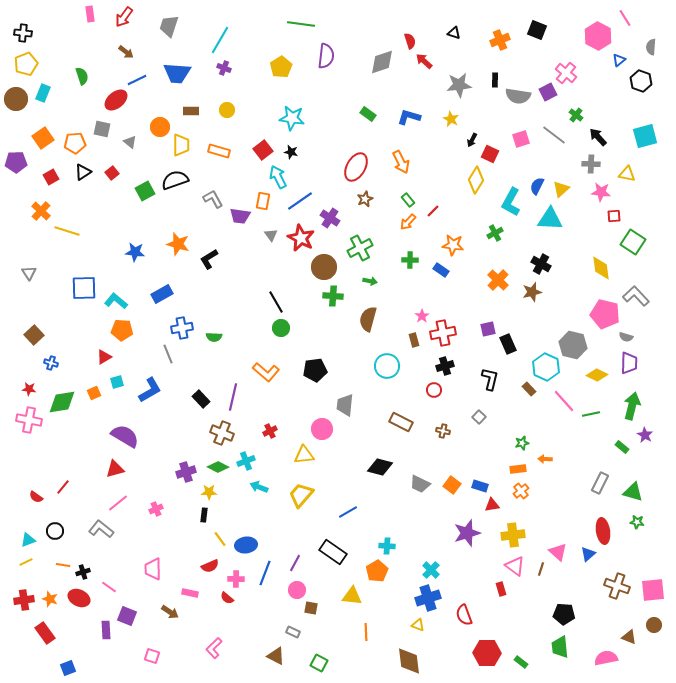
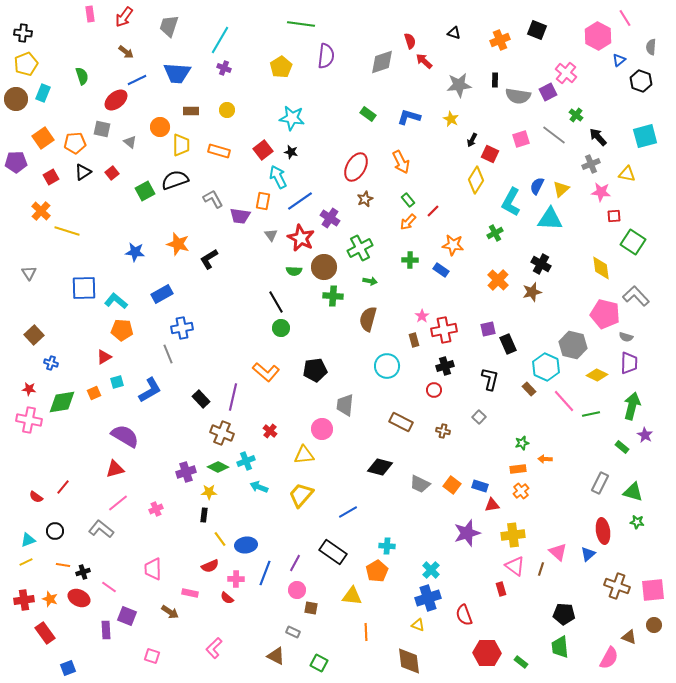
gray cross at (591, 164): rotated 24 degrees counterclockwise
red cross at (443, 333): moved 1 px right, 3 px up
green semicircle at (214, 337): moved 80 px right, 66 px up
red cross at (270, 431): rotated 24 degrees counterclockwise
pink semicircle at (606, 658): moved 3 px right; rotated 130 degrees clockwise
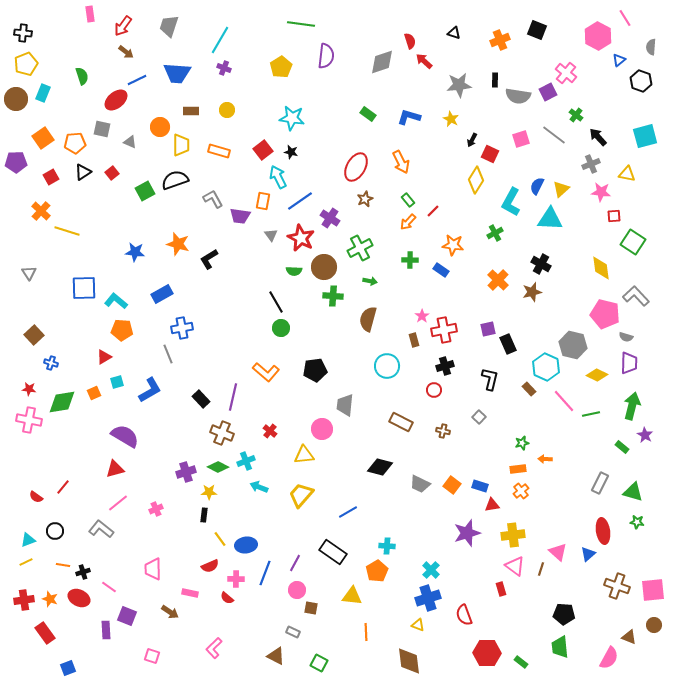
red arrow at (124, 17): moved 1 px left, 9 px down
gray triangle at (130, 142): rotated 16 degrees counterclockwise
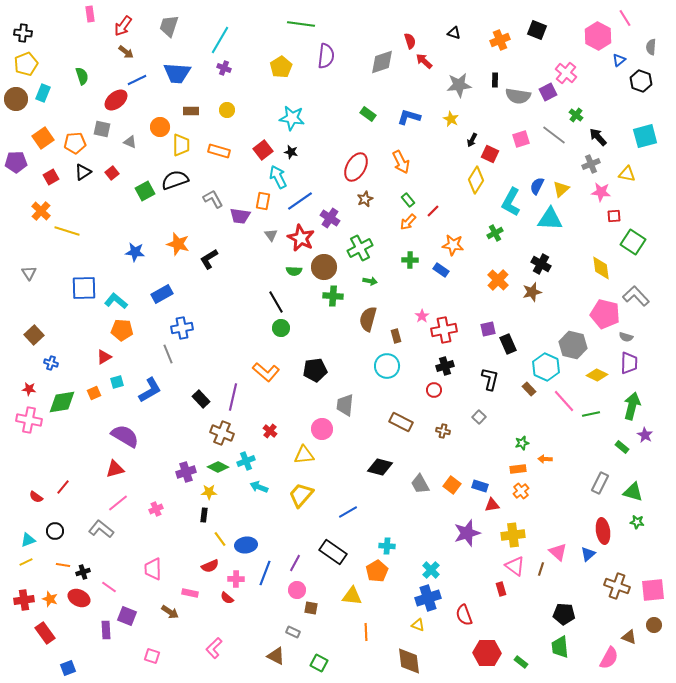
brown rectangle at (414, 340): moved 18 px left, 4 px up
gray trapezoid at (420, 484): rotated 35 degrees clockwise
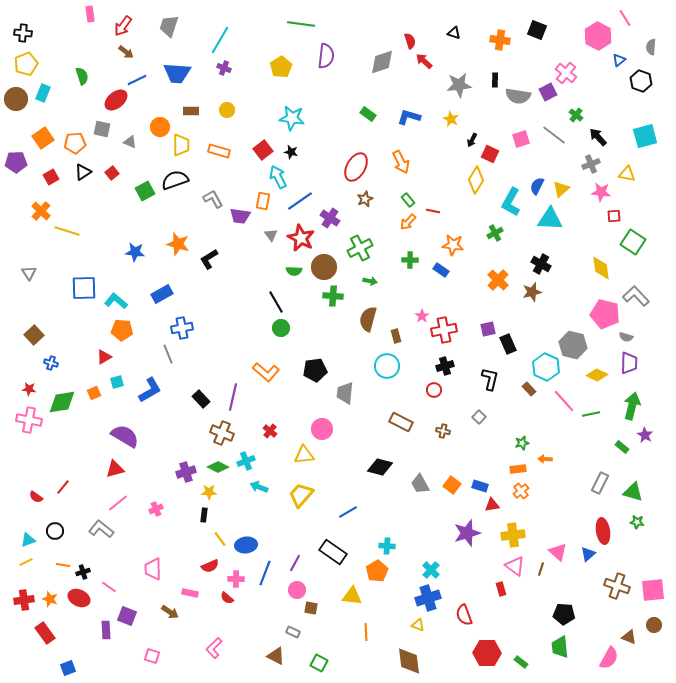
orange cross at (500, 40): rotated 30 degrees clockwise
red line at (433, 211): rotated 56 degrees clockwise
gray trapezoid at (345, 405): moved 12 px up
